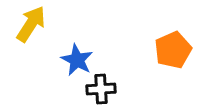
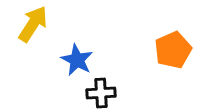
yellow arrow: moved 2 px right
black cross: moved 4 px down
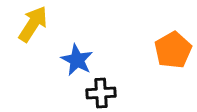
orange pentagon: rotated 6 degrees counterclockwise
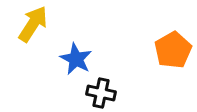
blue star: moved 1 px left, 1 px up
black cross: rotated 16 degrees clockwise
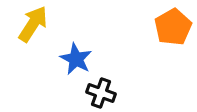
orange pentagon: moved 23 px up
black cross: rotated 8 degrees clockwise
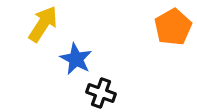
yellow arrow: moved 10 px right
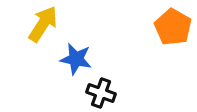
orange pentagon: rotated 12 degrees counterclockwise
blue star: rotated 16 degrees counterclockwise
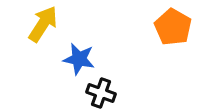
blue star: moved 3 px right
